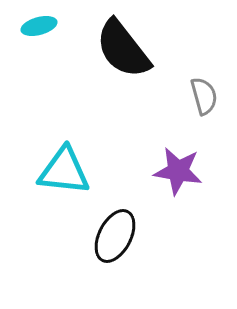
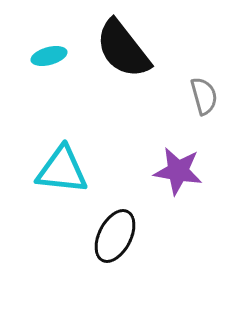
cyan ellipse: moved 10 px right, 30 px down
cyan triangle: moved 2 px left, 1 px up
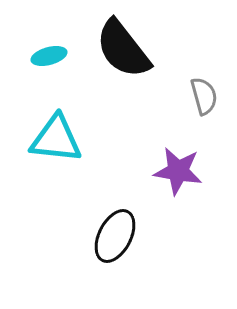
cyan triangle: moved 6 px left, 31 px up
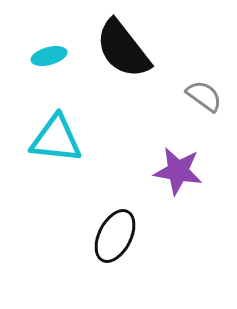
gray semicircle: rotated 39 degrees counterclockwise
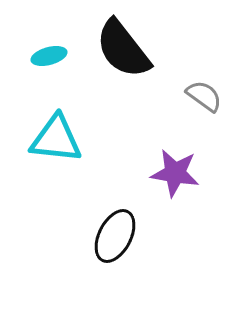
purple star: moved 3 px left, 2 px down
